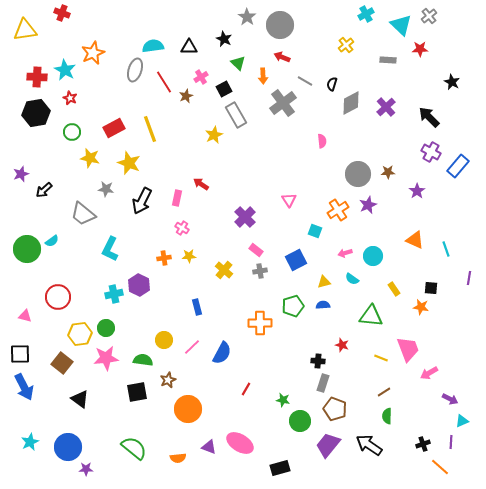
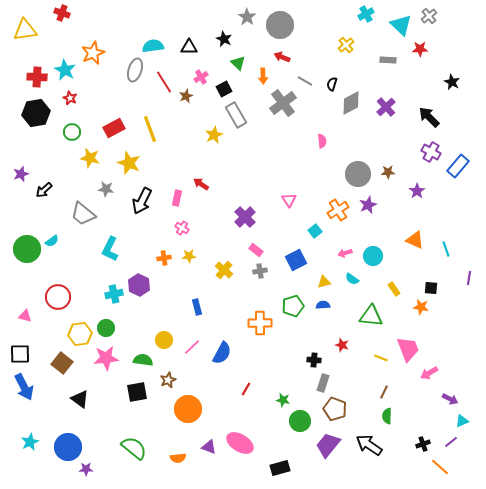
cyan square at (315, 231): rotated 32 degrees clockwise
black cross at (318, 361): moved 4 px left, 1 px up
brown line at (384, 392): rotated 32 degrees counterclockwise
purple line at (451, 442): rotated 48 degrees clockwise
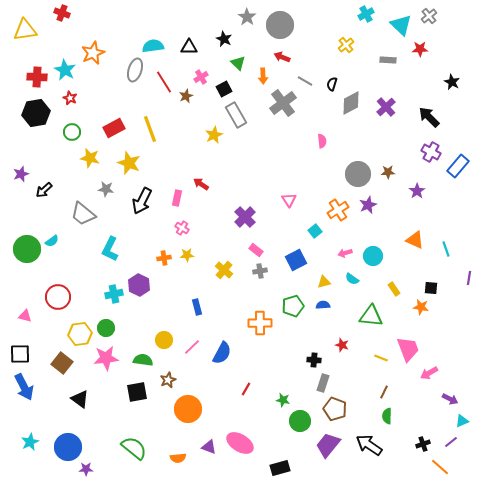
yellow star at (189, 256): moved 2 px left, 1 px up
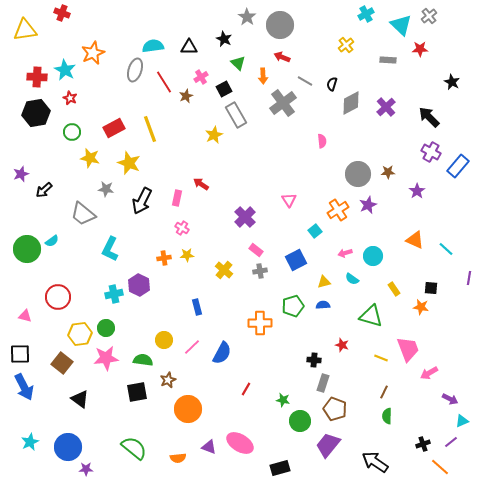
cyan line at (446, 249): rotated 28 degrees counterclockwise
green triangle at (371, 316): rotated 10 degrees clockwise
black arrow at (369, 445): moved 6 px right, 17 px down
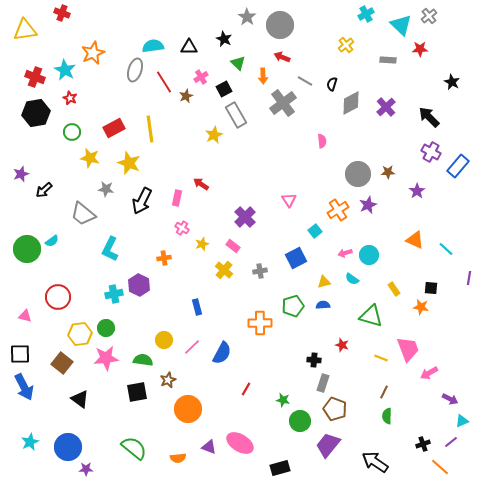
red cross at (37, 77): moved 2 px left; rotated 18 degrees clockwise
yellow line at (150, 129): rotated 12 degrees clockwise
pink rectangle at (256, 250): moved 23 px left, 4 px up
yellow star at (187, 255): moved 15 px right, 11 px up; rotated 16 degrees counterclockwise
cyan circle at (373, 256): moved 4 px left, 1 px up
blue square at (296, 260): moved 2 px up
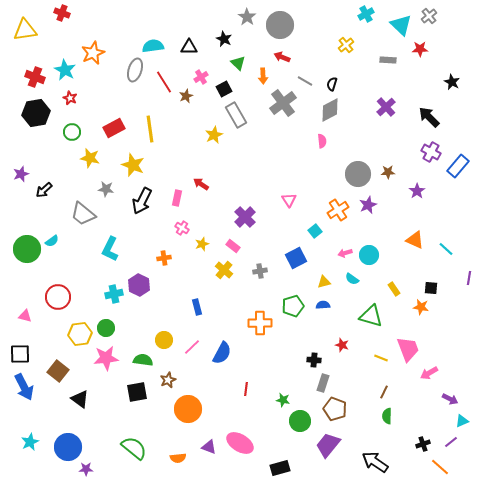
gray diamond at (351, 103): moved 21 px left, 7 px down
yellow star at (129, 163): moved 4 px right, 2 px down
brown square at (62, 363): moved 4 px left, 8 px down
red line at (246, 389): rotated 24 degrees counterclockwise
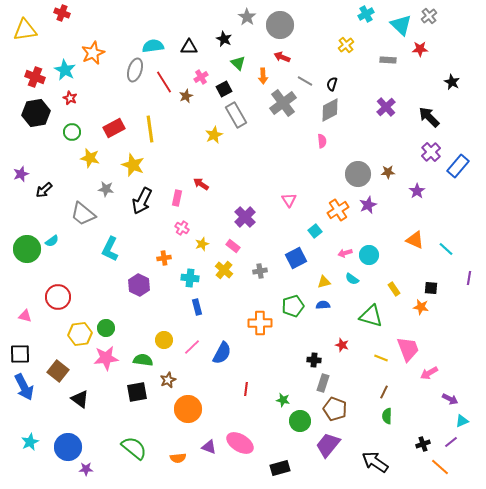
purple cross at (431, 152): rotated 18 degrees clockwise
cyan cross at (114, 294): moved 76 px right, 16 px up; rotated 18 degrees clockwise
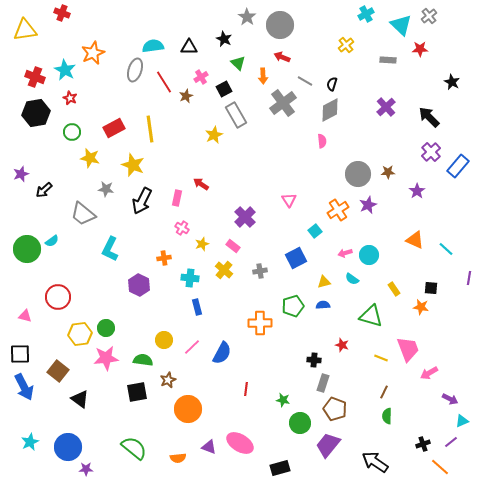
green circle at (300, 421): moved 2 px down
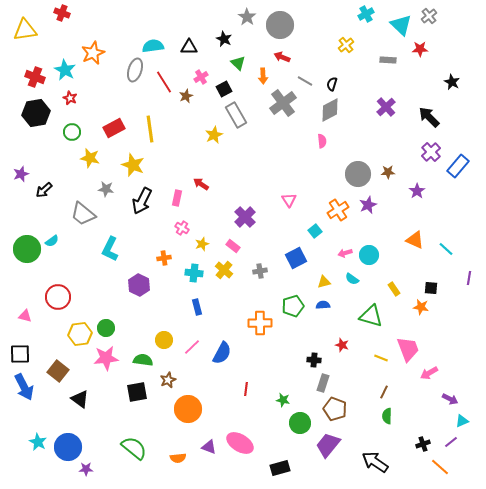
cyan cross at (190, 278): moved 4 px right, 5 px up
cyan star at (30, 442): moved 8 px right; rotated 18 degrees counterclockwise
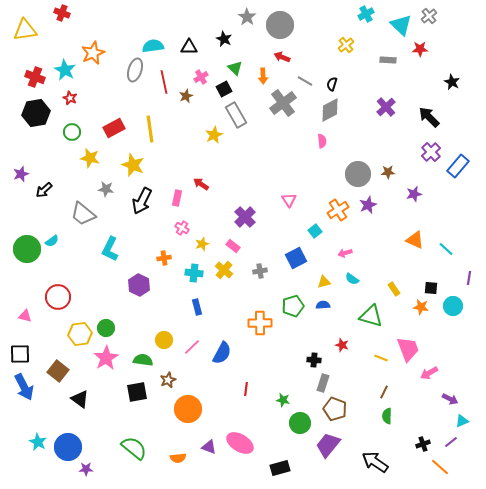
green triangle at (238, 63): moved 3 px left, 5 px down
red line at (164, 82): rotated 20 degrees clockwise
purple star at (417, 191): moved 3 px left, 3 px down; rotated 21 degrees clockwise
cyan circle at (369, 255): moved 84 px right, 51 px down
pink star at (106, 358): rotated 25 degrees counterclockwise
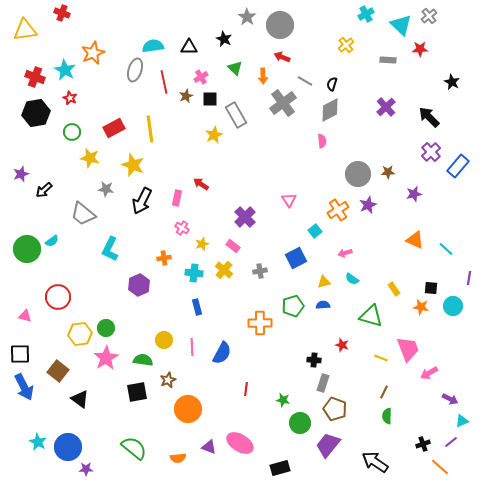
black square at (224, 89): moved 14 px left, 10 px down; rotated 28 degrees clockwise
purple hexagon at (139, 285): rotated 10 degrees clockwise
pink line at (192, 347): rotated 48 degrees counterclockwise
